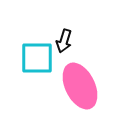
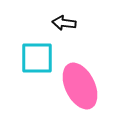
black arrow: moved 18 px up; rotated 80 degrees clockwise
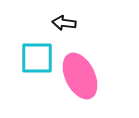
pink ellipse: moved 10 px up
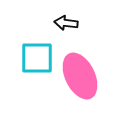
black arrow: moved 2 px right
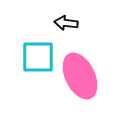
cyan square: moved 1 px right, 1 px up
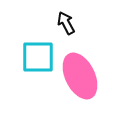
black arrow: rotated 55 degrees clockwise
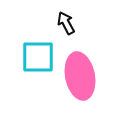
pink ellipse: rotated 15 degrees clockwise
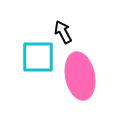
black arrow: moved 3 px left, 9 px down
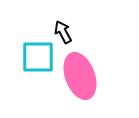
pink ellipse: rotated 9 degrees counterclockwise
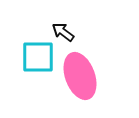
black arrow: rotated 25 degrees counterclockwise
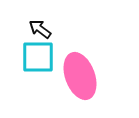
black arrow: moved 23 px left, 3 px up
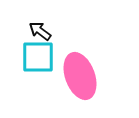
black arrow: moved 2 px down
